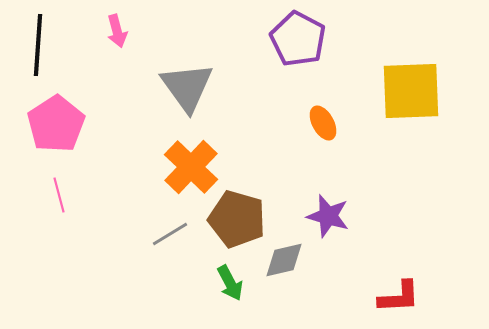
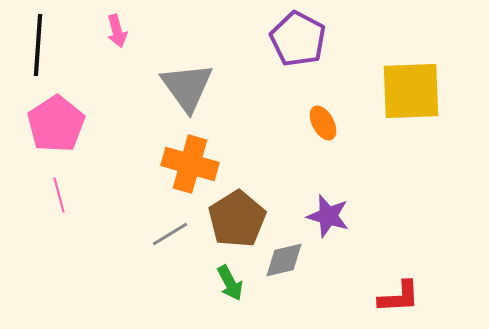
orange cross: moved 1 px left, 3 px up; rotated 28 degrees counterclockwise
brown pentagon: rotated 24 degrees clockwise
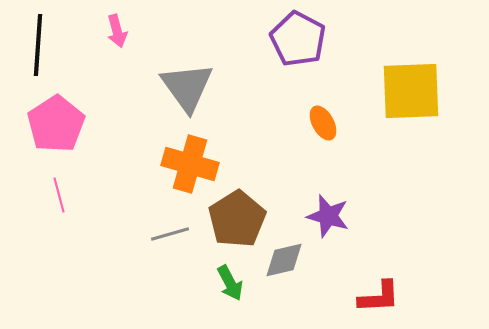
gray line: rotated 15 degrees clockwise
red L-shape: moved 20 px left
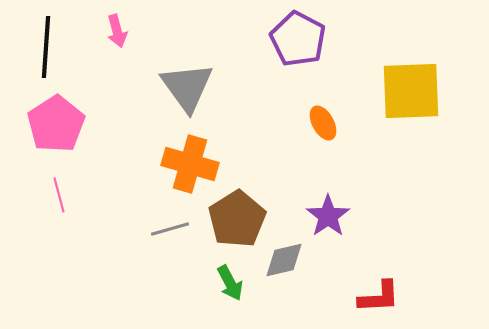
black line: moved 8 px right, 2 px down
purple star: rotated 21 degrees clockwise
gray line: moved 5 px up
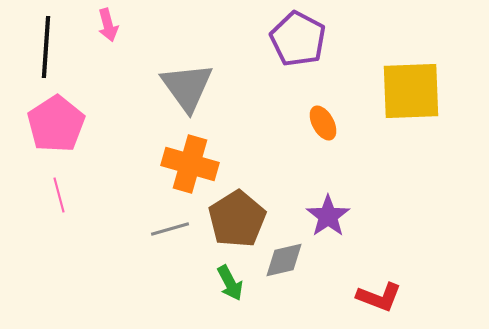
pink arrow: moved 9 px left, 6 px up
red L-shape: rotated 24 degrees clockwise
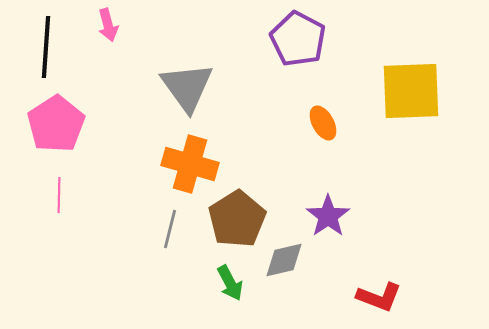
pink line: rotated 16 degrees clockwise
gray line: rotated 60 degrees counterclockwise
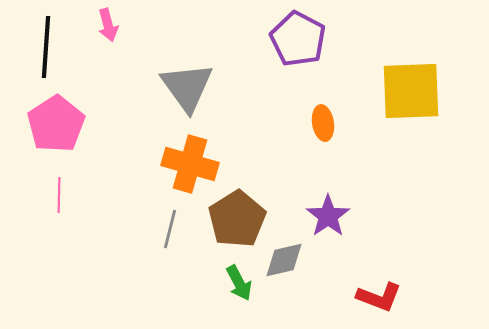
orange ellipse: rotated 20 degrees clockwise
green arrow: moved 9 px right
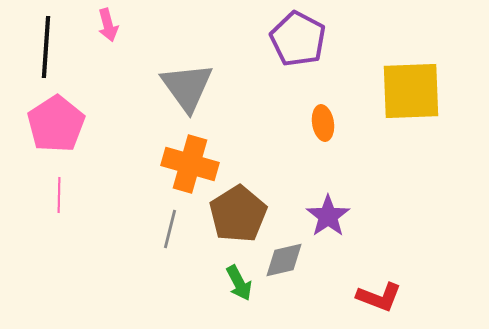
brown pentagon: moved 1 px right, 5 px up
